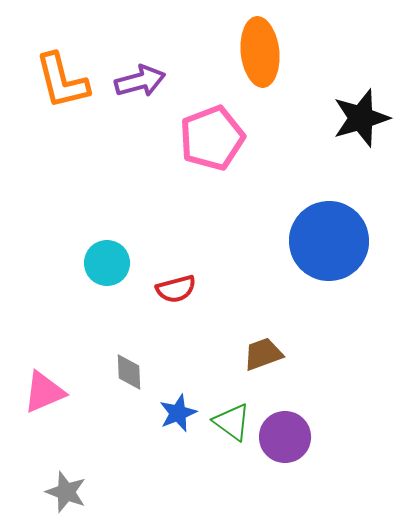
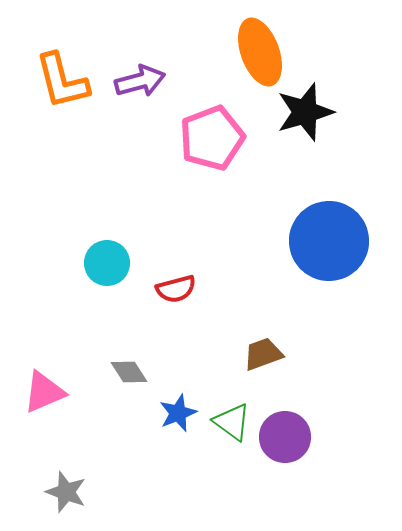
orange ellipse: rotated 14 degrees counterclockwise
black star: moved 56 px left, 6 px up
gray diamond: rotated 30 degrees counterclockwise
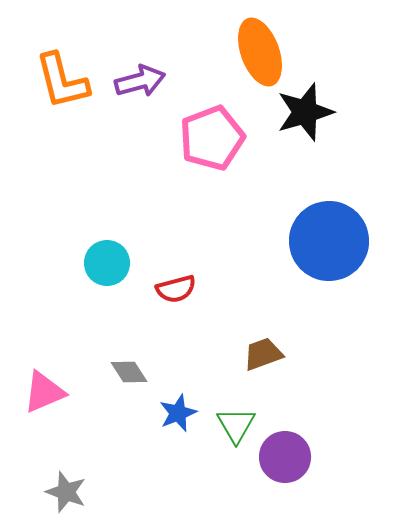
green triangle: moved 4 px right, 3 px down; rotated 24 degrees clockwise
purple circle: moved 20 px down
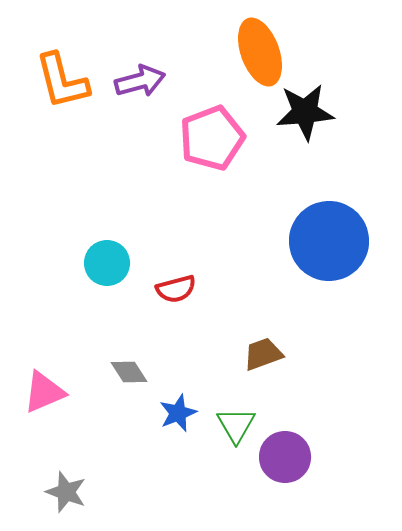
black star: rotated 12 degrees clockwise
